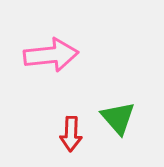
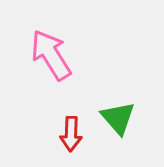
pink arrow: rotated 116 degrees counterclockwise
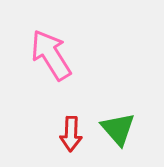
green triangle: moved 11 px down
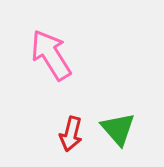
red arrow: rotated 12 degrees clockwise
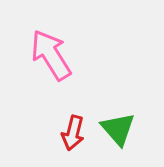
red arrow: moved 2 px right, 1 px up
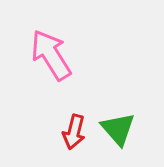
red arrow: moved 1 px right, 1 px up
